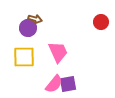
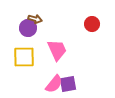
red circle: moved 9 px left, 2 px down
pink trapezoid: moved 1 px left, 2 px up
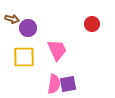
brown arrow: moved 23 px left
pink semicircle: rotated 30 degrees counterclockwise
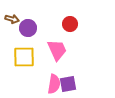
red circle: moved 22 px left
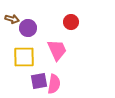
red circle: moved 1 px right, 2 px up
purple square: moved 29 px left, 3 px up
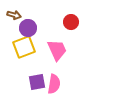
brown arrow: moved 2 px right, 4 px up
yellow square: moved 10 px up; rotated 20 degrees counterclockwise
purple square: moved 2 px left, 1 px down
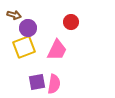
pink trapezoid: rotated 50 degrees clockwise
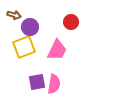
purple circle: moved 2 px right, 1 px up
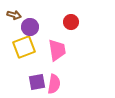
pink trapezoid: rotated 35 degrees counterclockwise
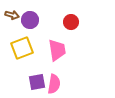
brown arrow: moved 2 px left
purple circle: moved 7 px up
yellow square: moved 2 px left, 1 px down
